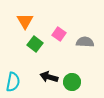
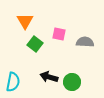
pink square: rotated 24 degrees counterclockwise
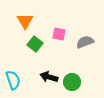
gray semicircle: rotated 24 degrees counterclockwise
cyan semicircle: moved 2 px up; rotated 30 degrees counterclockwise
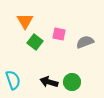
green square: moved 2 px up
black arrow: moved 5 px down
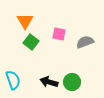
green square: moved 4 px left
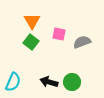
orange triangle: moved 7 px right
gray semicircle: moved 3 px left
cyan semicircle: moved 2 px down; rotated 42 degrees clockwise
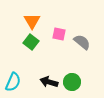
gray semicircle: rotated 60 degrees clockwise
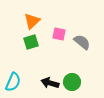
orange triangle: rotated 18 degrees clockwise
green square: rotated 35 degrees clockwise
black arrow: moved 1 px right, 1 px down
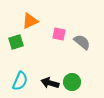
orange triangle: moved 2 px left; rotated 18 degrees clockwise
green square: moved 15 px left
cyan semicircle: moved 7 px right, 1 px up
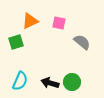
pink square: moved 11 px up
